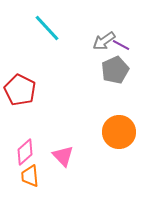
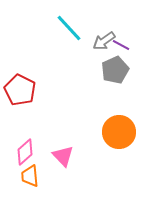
cyan line: moved 22 px right
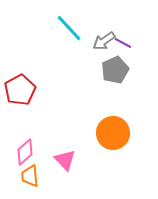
purple line: moved 2 px right, 2 px up
red pentagon: rotated 16 degrees clockwise
orange circle: moved 6 px left, 1 px down
pink triangle: moved 2 px right, 4 px down
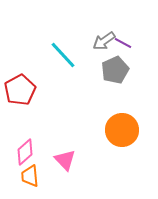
cyan line: moved 6 px left, 27 px down
orange circle: moved 9 px right, 3 px up
